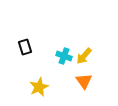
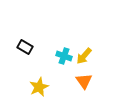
black rectangle: rotated 42 degrees counterclockwise
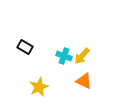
yellow arrow: moved 2 px left
orange triangle: rotated 30 degrees counterclockwise
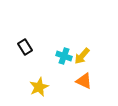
black rectangle: rotated 28 degrees clockwise
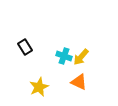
yellow arrow: moved 1 px left, 1 px down
orange triangle: moved 5 px left, 1 px down
